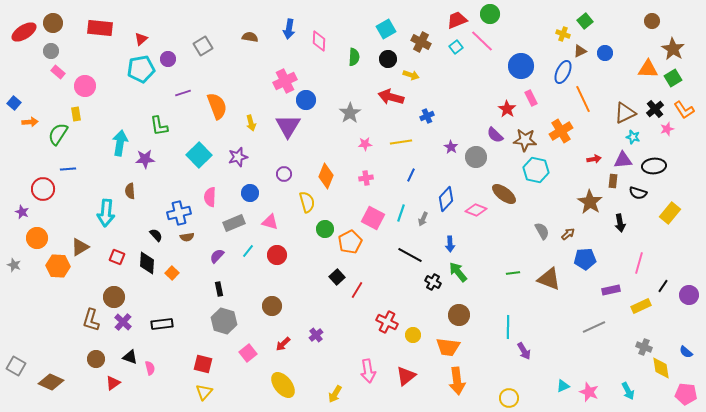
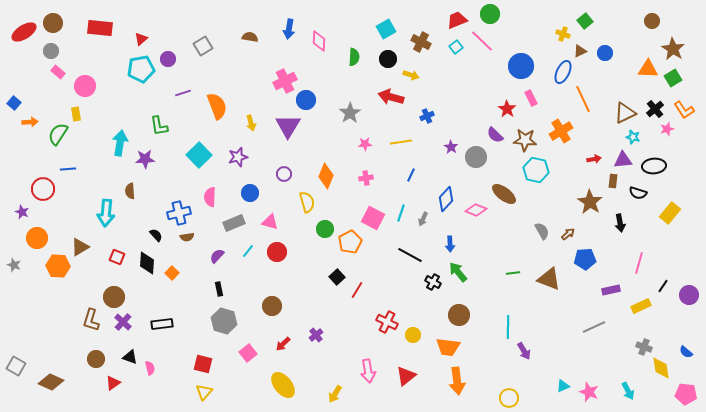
red circle at (277, 255): moved 3 px up
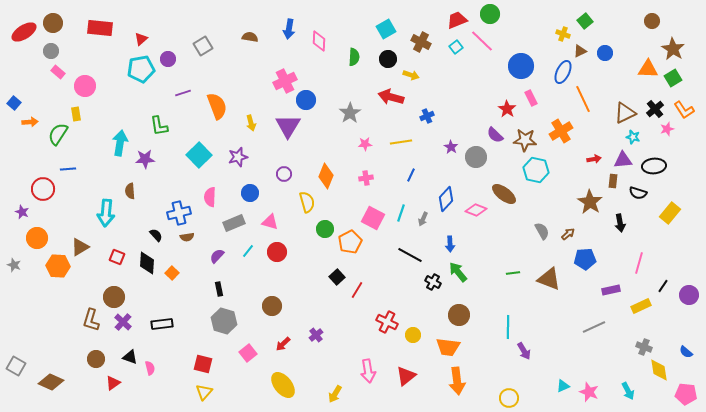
yellow diamond at (661, 368): moved 2 px left, 2 px down
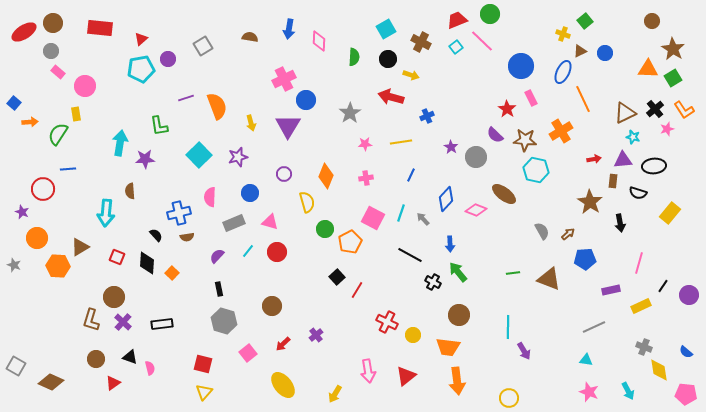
pink cross at (285, 81): moved 1 px left, 2 px up
purple line at (183, 93): moved 3 px right, 5 px down
gray arrow at (423, 219): rotated 112 degrees clockwise
cyan triangle at (563, 386): moved 23 px right, 26 px up; rotated 32 degrees clockwise
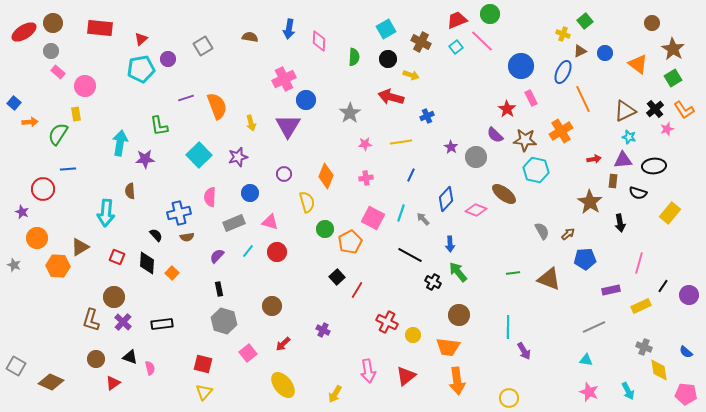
brown circle at (652, 21): moved 2 px down
orange triangle at (648, 69): moved 10 px left, 5 px up; rotated 35 degrees clockwise
brown triangle at (625, 113): moved 2 px up
cyan star at (633, 137): moved 4 px left
purple cross at (316, 335): moved 7 px right, 5 px up; rotated 24 degrees counterclockwise
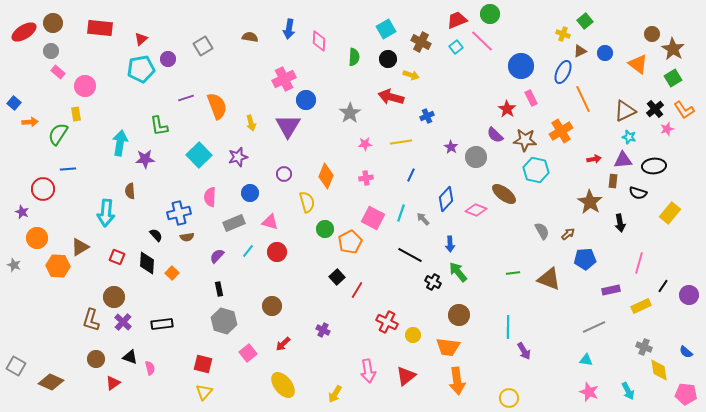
brown circle at (652, 23): moved 11 px down
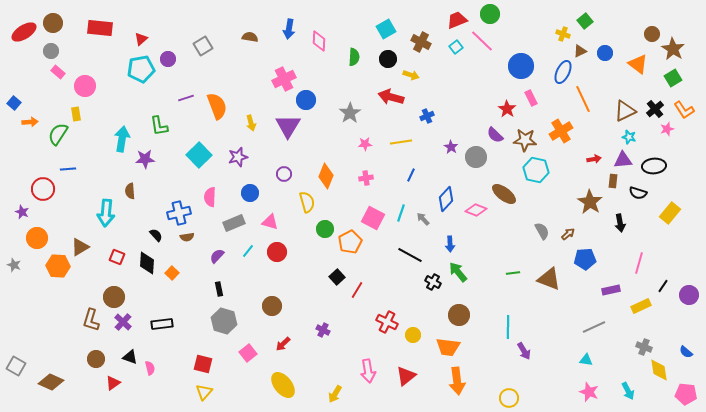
cyan arrow at (120, 143): moved 2 px right, 4 px up
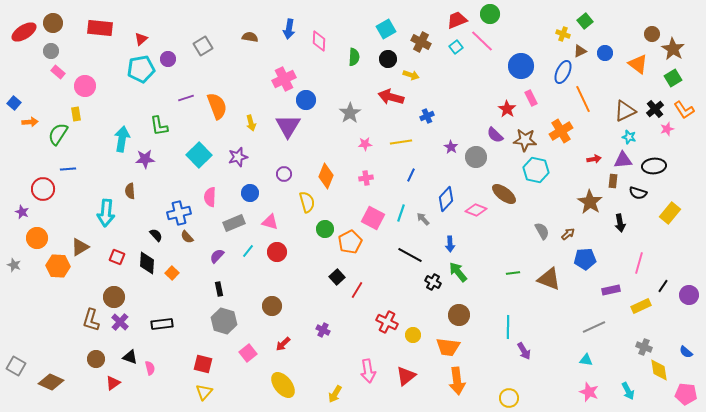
brown semicircle at (187, 237): rotated 56 degrees clockwise
purple cross at (123, 322): moved 3 px left
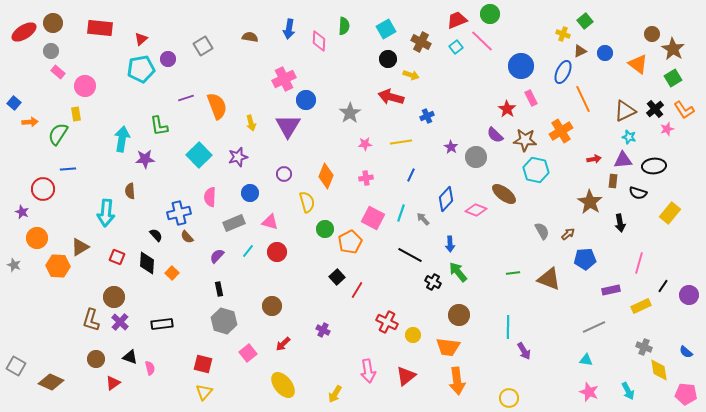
green semicircle at (354, 57): moved 10 px left, 31 px up
